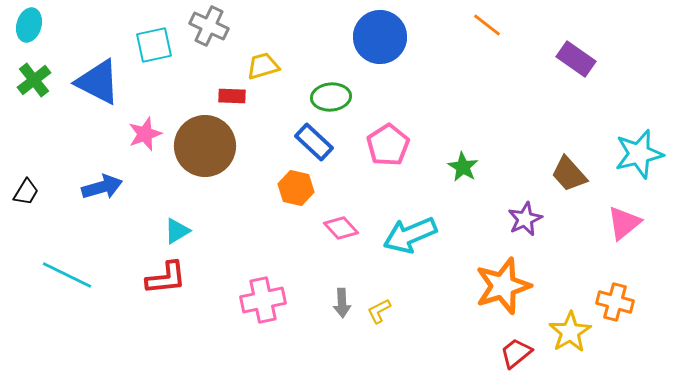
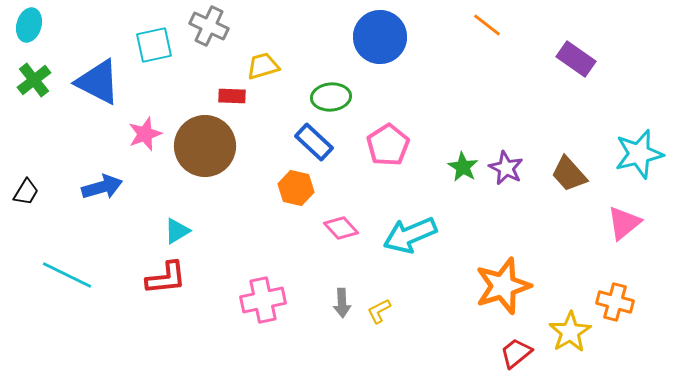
purple star: moved 19 px left, 51 px up; rotated 20 degrees counterclockwise
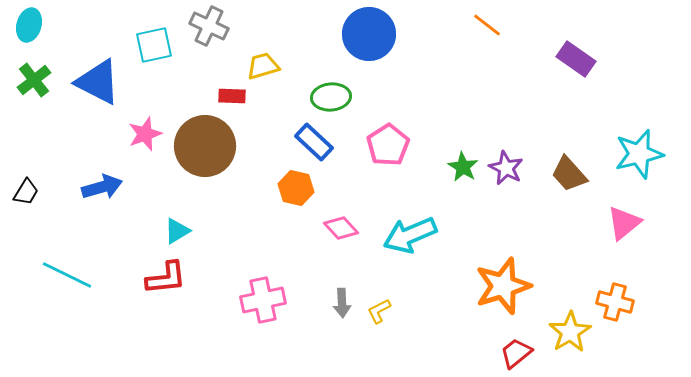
blue circle: moved 11 px left, 3 px up
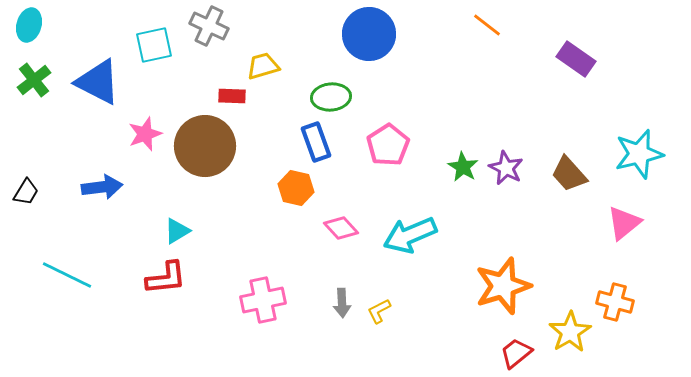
blue rectangle: moved 2 px right; rotated 27 degrees clockwise
blue arrow: rotated 9 degrees clockwise
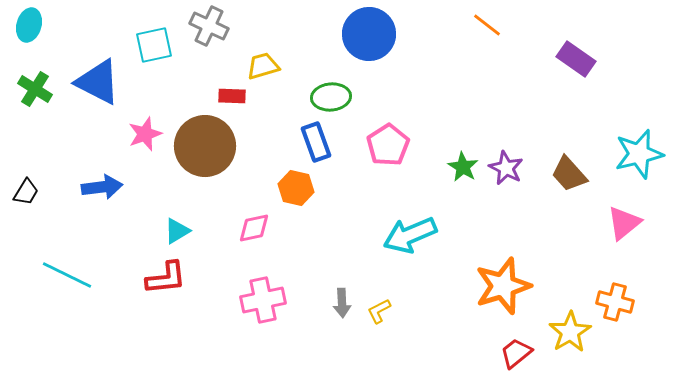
green cross: moved 1 px right, 9 px down; rotated 20 degrees counterclockwise
pink diamond: moved 87 px left; rotated 60 degrees counterclockwise
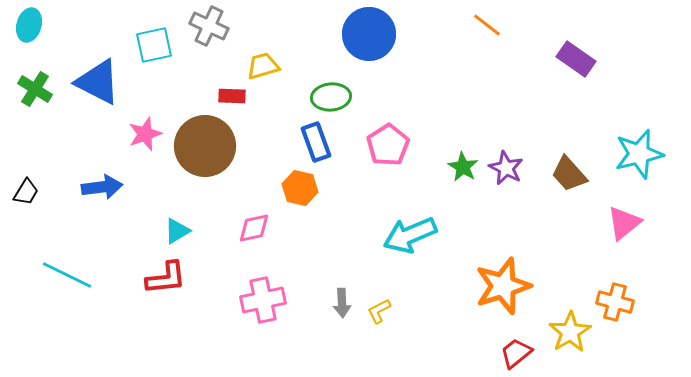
orange hexagon: moved 4 px right
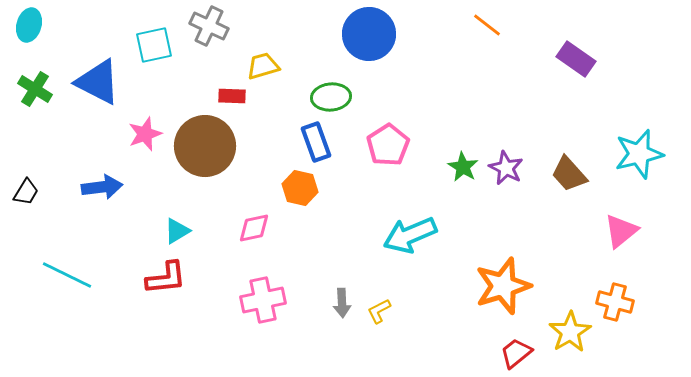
pink triangle: moved 3 px left, 8 px down
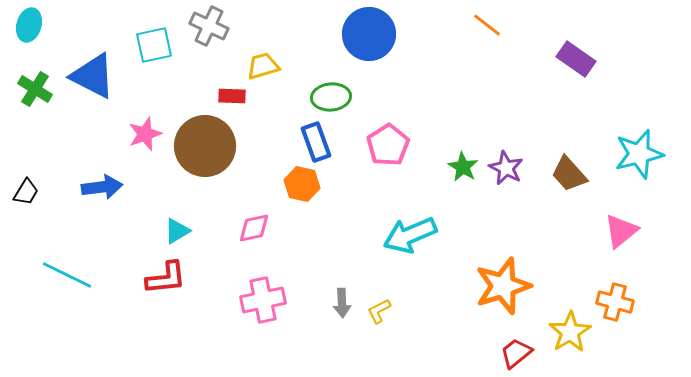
blue triangle: moved 5 px left, 6 px up
orange hexagon: moved 2 px right, 4 px up
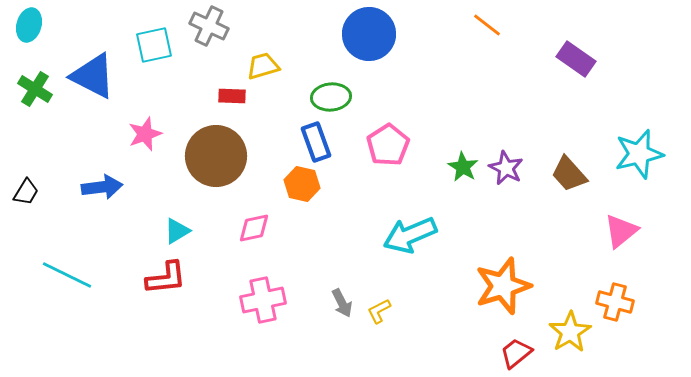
brown circle: moved 11 px right, 10 px down
gray arrow: rotated 24 degrees counterclockwise
